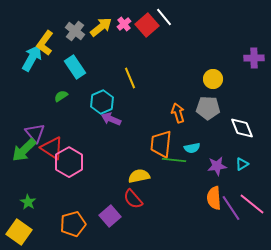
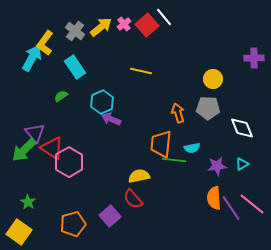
yellow line: moved 11 px right, 7 px up; rotated 55 degrees counterclockwise
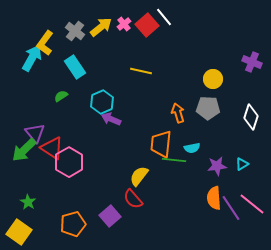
purple cross: moved 2 px left, 4 px down; rotated 24 degrees clockwise
white diamond: moved 9 px right, 11 px up; rotated 40 degrees clockwise
yellow semicircle: rotated 40 degrees counterclockwise
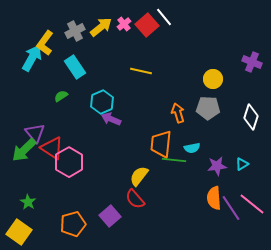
gray cross: rotated 24 degrees clockwise
red semicircle: moved 2 px right
